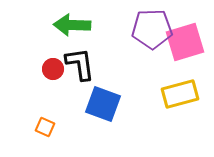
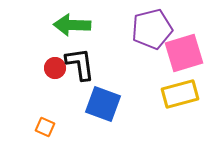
purple pentagon: rotated 12 degrees counterclockwise
pink square: moved 1 px left, 11 px down
red circle: moved 2 px right, 1 px up
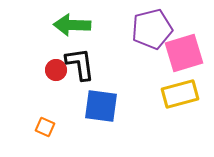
red circle: moved 1 px right, 2 px down
blue square: moved 2 px left, 2 px down; rotated 12 degrees counterclockwise
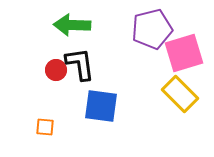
yellow rectangle: rotated 60 degrees clockwise
orange square: rotated 18 degrees counterclockwise
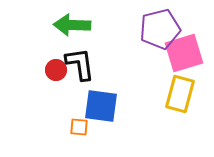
purple pentagon: moved 8 px right
yellow rectangle: rotated 60 degrees clockwise
orange square: moved 34 px right
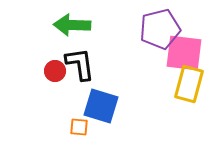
pink square: rotated 24 degrees clockwise
red circle: moved 1 px left, 1 px down
yellow rectangle: moved 9 px right, 10 px up
blue square: rotated 9 degrees clockwise
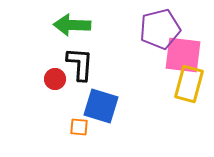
pink square: moved 1 px left, 2 px down
black L-shape: rotated 12 degrees clockwise
red circle: moved 8 px down
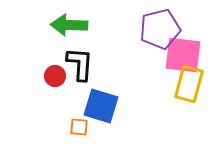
green arrow: moved 3 px left
red circle: moved 3 px up
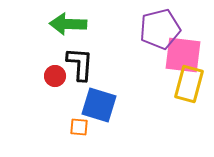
green arrow: moved 1 px left, 1 px up
blue square: moved 2 px left, 1 px up
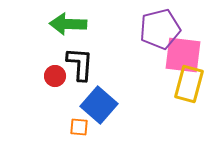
blue square: rotated 24 degrees clockwise
